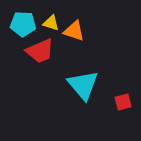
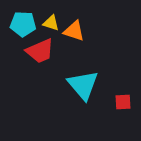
red square: rotated 12 degrees clockwise
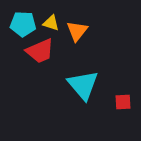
orange triangle: moved 3 px right; rotated 50 degrees clockwise
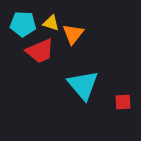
orange triangle: moved 4 px left, 3 px down
